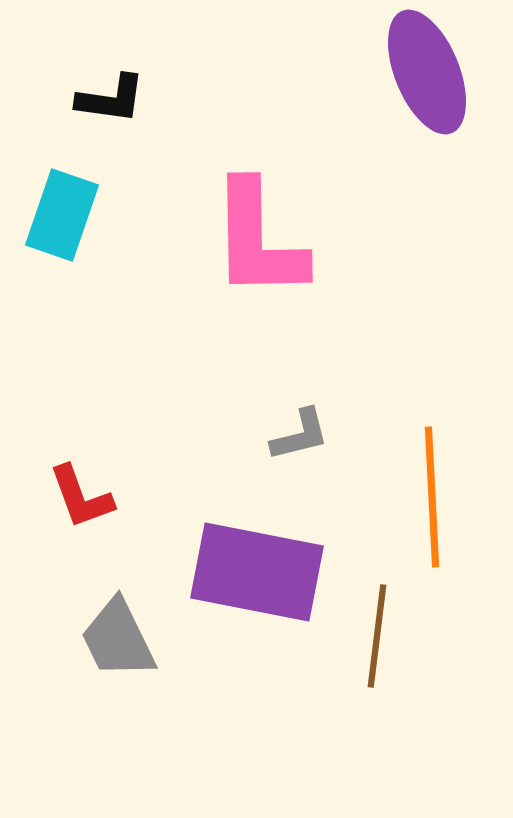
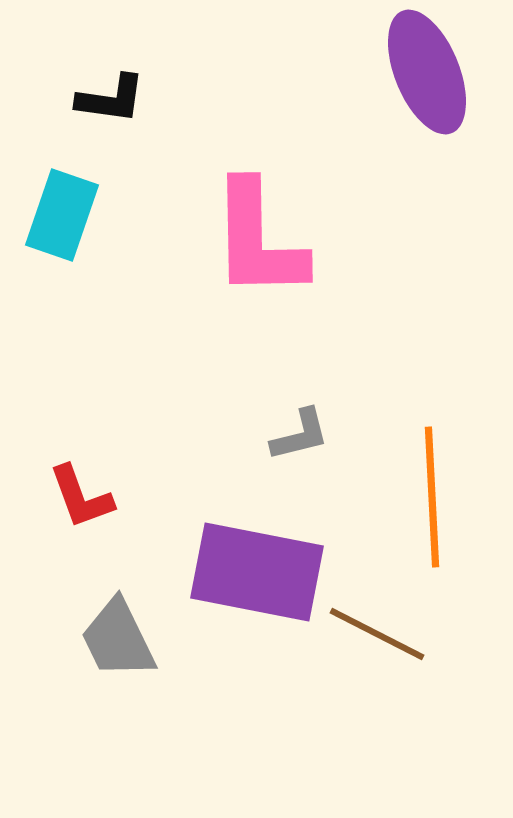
brown line: moved 2 px up; rotated 70 degrees counterclockwise
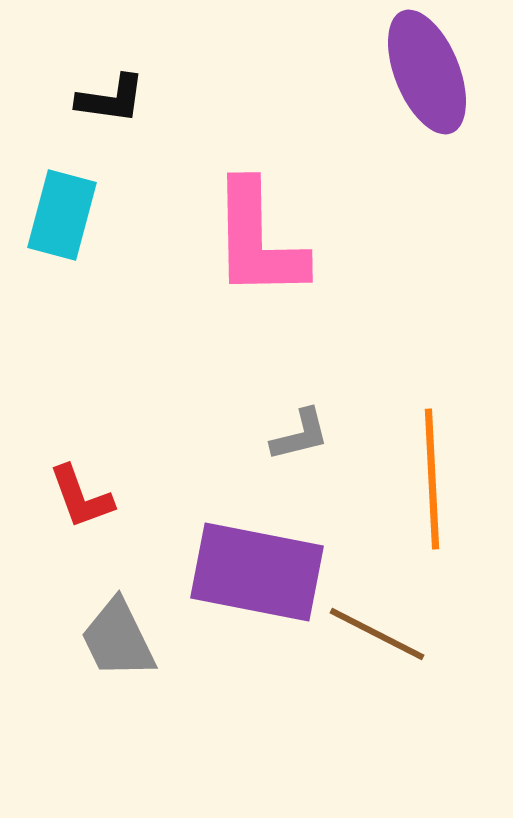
cyan rectangle: rotated 4 degrees counterclockwise
orange line: moved 18 px up
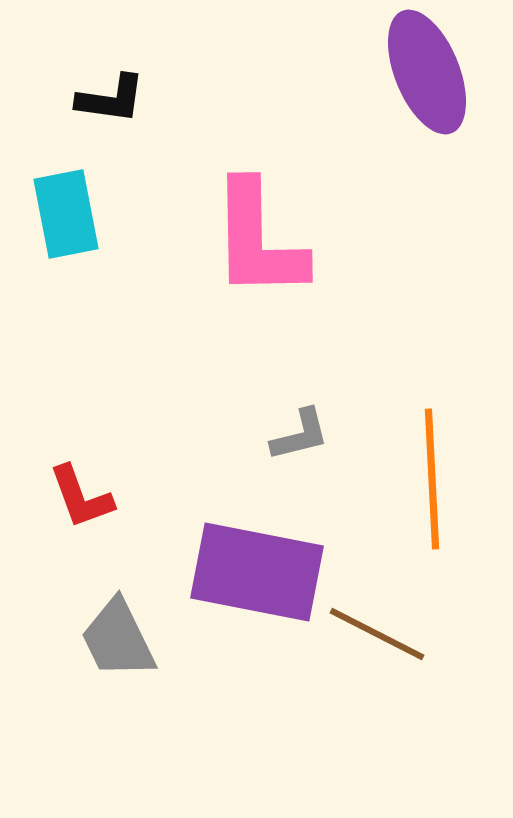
cyan rectangle: moved 4 px right, 1 px up; rotated 26 degrees counterclockwise
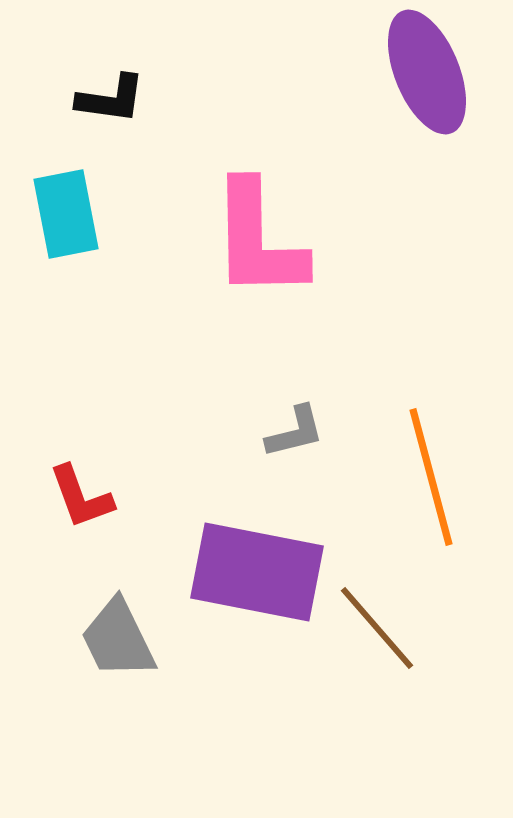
gray L-shape: moved 5 px left, 3 px up
orange line: moved 1 px left, 2 px up; rotated 12 degrees counterclockwise
brown line: moved 6 px up; rotated 22 degrees clockwise
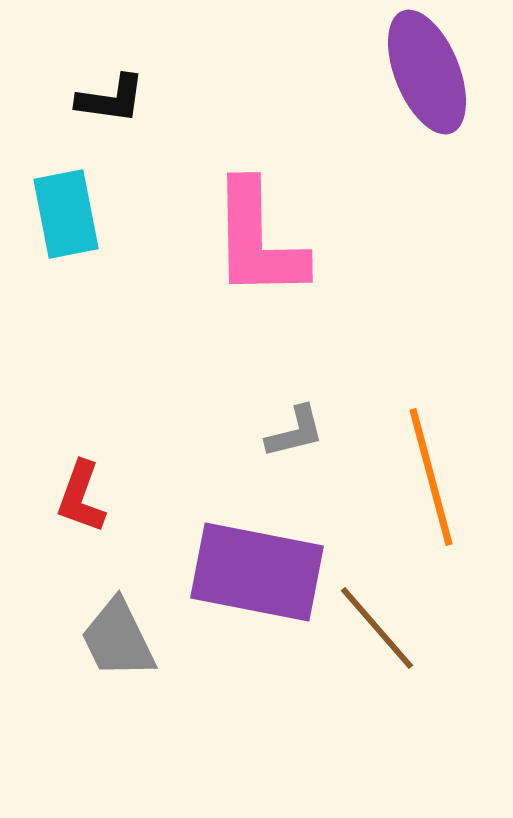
red L-shape: rotated 40 degrees clockwise
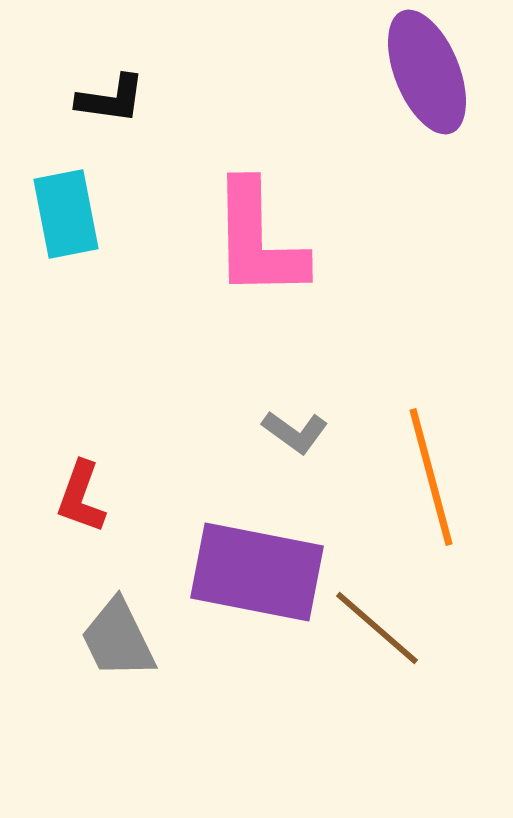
gray L-shape: rotated 50 degrees clockwise
brown line: rotated 8 degrees counterclockwise
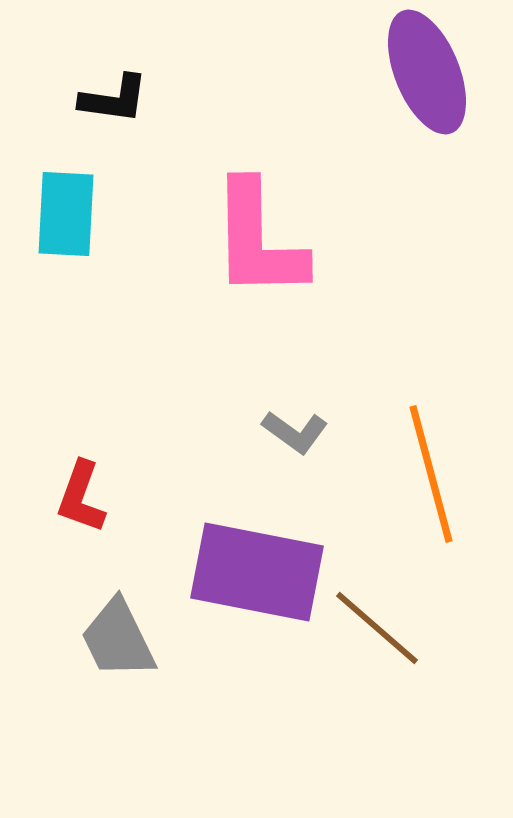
black L-shape: moved 3 px right
cyan rectangle: rotated 14 degrees clockwise
orange line: moved 3 px up
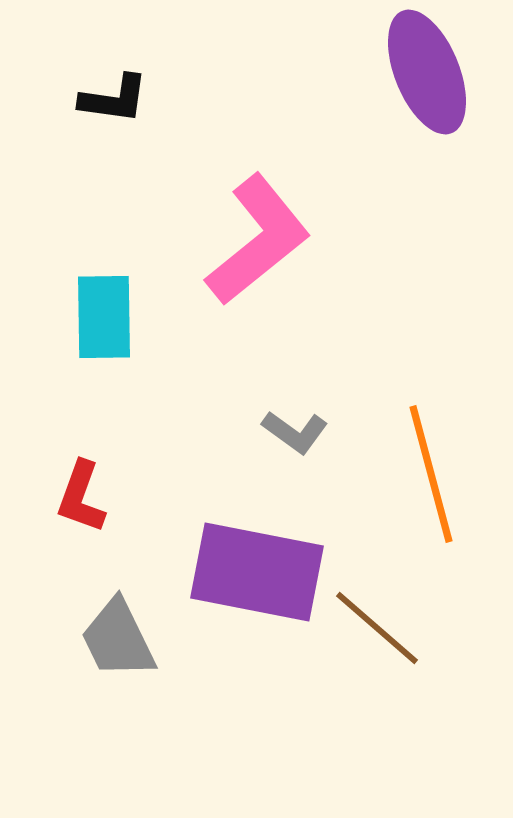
cyan rectangle: moved 38 px right, 103 px down; rotated 4 degrees counterclockwise
pink L-shape: rotated 128 degrees counterclockwise
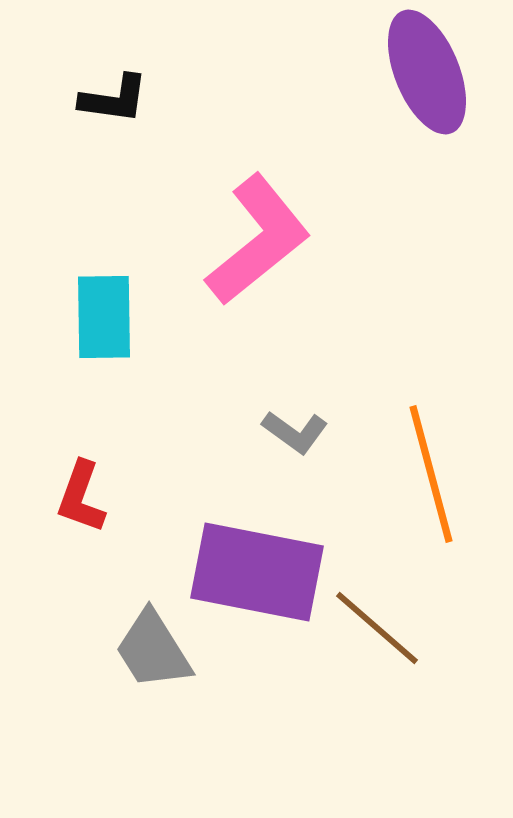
gray trapezoid: moved 35 px right, 11 px down; rotated 6 degrees counterclockwise
